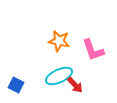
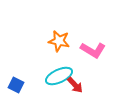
pink L-shape: rotated 40 degrees counterclockwise
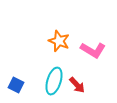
orange star: rotated 10 degrees clockwise
cyan ellipse: moved 5 px left, 5 px down; rotated 48 degrees counterclockwise
red arrow: moved 2 px right
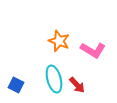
cyan ellipse: moved 2 px up; rotated 32 degrees counterclockwise
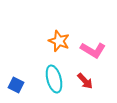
red arrow: moved 8 px right, 4 px up
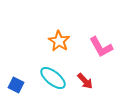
orange star: rotated 10 degrees clockwise
pink L-shape: moved 8 px right, 3 px up; rotated 30 degrees clockwise
cyan ellipse: moved 1 px left, 1 px up; rotated 36 degrees counterclockwise
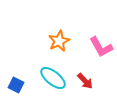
orange star: rotated 15 degrees clockwise
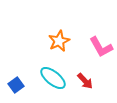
blue square: rotated 28 degrees clockwise
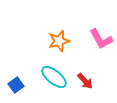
orange star: rotated 10 degrees clockwise
pink L-shape: moved 8 px up
cyan ellipse: moved 1 px right, 1 px up
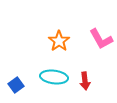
orange star: rotated 20 degrees counterclockwise
cyan ellipse: rotated 32 degrees counterclockwise
red arrow: rotated 36 degrees clockwise
